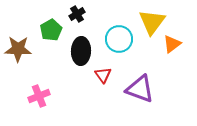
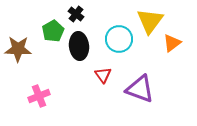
black cross: moved 1 px left; rotated 21 degrees counterclockwise
yellow triangle: moved 2 px left, 1 px up
green pentagon: moved 2 px right, 1 px down
orange triangle: moved 1 px up
black ellipse: moved 2 px left, 5 px up; rotated 8 degrees counterclockwise
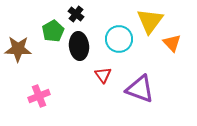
orange triangle: rotated 36 degrees counterclockwise
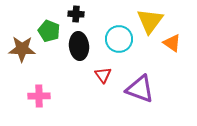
black cross: rotated 35 degrees counterclockwise
green pentagon: moved 4 px left; rotated 20 degrees counterclockwise
orange triangle: rotated 12 degrees counterclockwise
brown star: moved 4 px right
pink cross: rotated 20 degrees clockwise
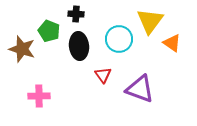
brown star: rotated 16 degrees clockwise
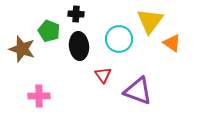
purple triangle: moved 2 px left, 2 px down
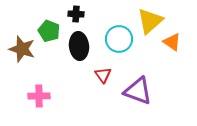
yellow triangle: rotated 12 degrees clockwise
orange triangle: moved 1 px up
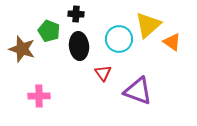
yellow triangle: moved 2 px left, 4 px down
red triangle: moved 2 px up
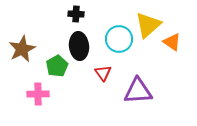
green pentagon: moved 8 px right, 35 px down; rotated 20 degrees clockwise
brown star: rotated 28 degrees clockwise
purple triangle: rotated 24 degrees counterclockwise
pink cross: moved 1 px left, 2 px up
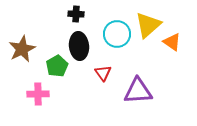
cyan circle: moved 2 px left, 5 px up
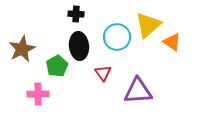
cyan circle: moved 3 px down
